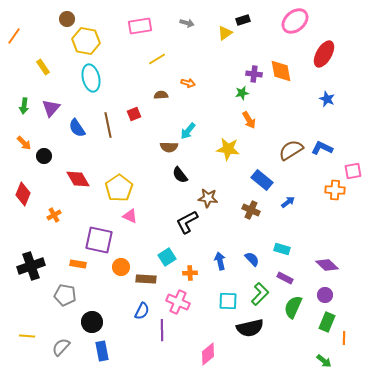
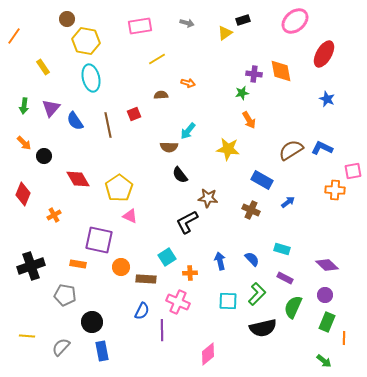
blue semicircle at (77, 128): moved 2 px left, 7 px up
blue rectangle at (262, 180): rotated 10 degrees counterclockwise
green L-shape at (260, 294): moved 3 px left
black semicircle at (250, 328): moved 13 px right
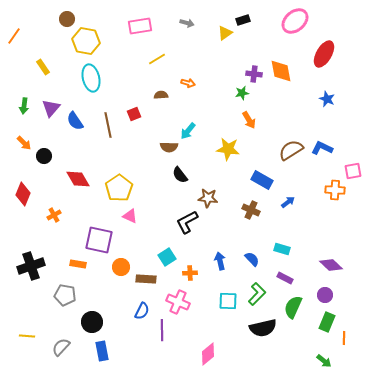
purple diamond at (327, 265): moved 4 px right
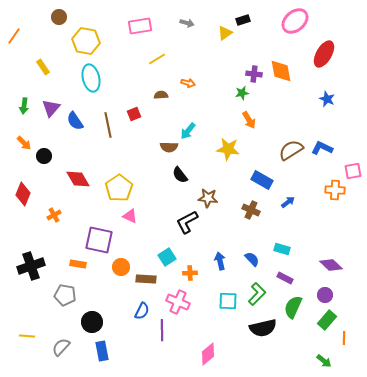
brown circle at (67, 19): moved 8 px left, 2 px up
green rectangle at (327, 322): moved 2 px up; rotated 18 degrees clockwise
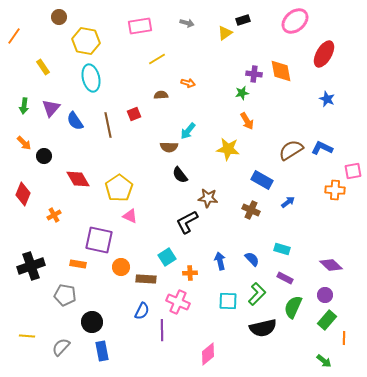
orange arrow at (249, 120): moved 2 px left, 1 px down
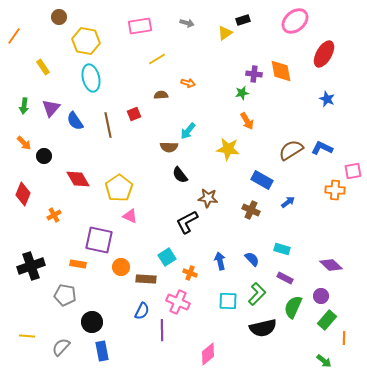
orange cross at (190, 273): rotated 24 degrees clockwise
purple circle at (325, 295): moved 4 px left, 1 px down
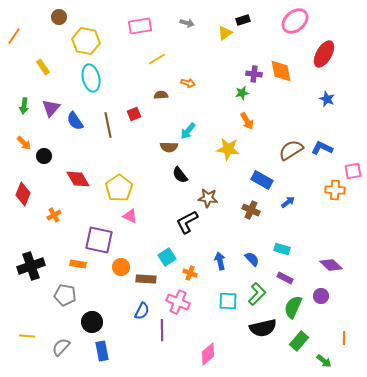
green rectangle at (327, 320): moved 28 px left, 21 px down
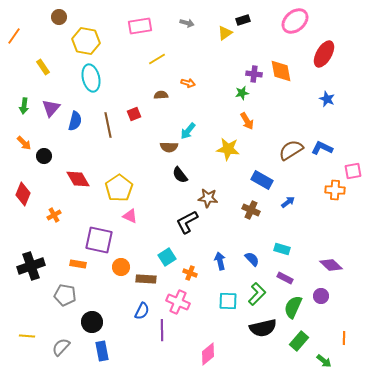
blue semicircle at (75, 121): rotated 132 degrees counterclockwise
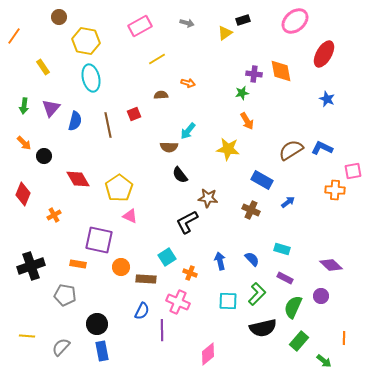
pink rectangle at (140, 26): rotated 20 degrees counterclockwise
black circle at (92, 322): moved 5 px right, 2 px down
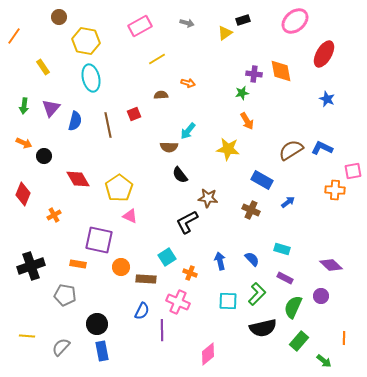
orange arrow at (24, 143): rotated 21 degrees counterclockwise
